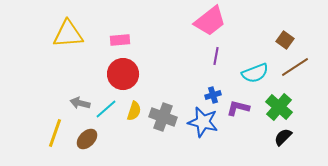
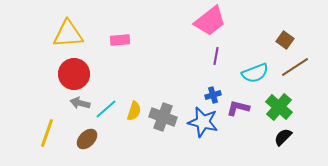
red circle: moved 49 px left
yellow line: moved 8 px left
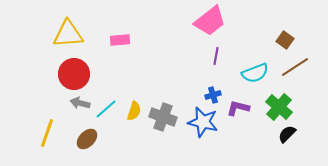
black semicircle: moved 4 px right, 3 px up
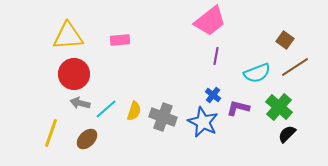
yellow triangle: moved 2 px down
cyan semicircle: moved 2 px right
blue cross: rotated 35 degrees counterclockwise
blue star: rotated 12 degrees clockwise
yellow line: moved 4 px right
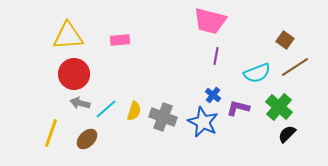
pink trapezoid: rotated 52 degrees clockwise
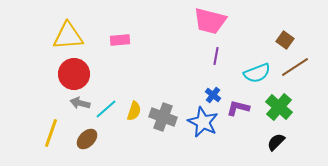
black semicircle: moved 11 px left, 8 px down
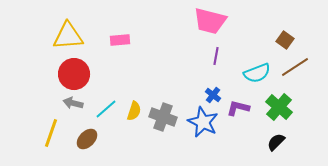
gray arrow: moved 7 px left
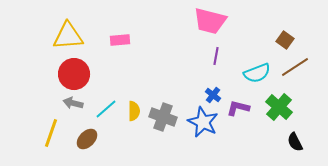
yellow semicircle: rotated 18 degrees counterclockwise
black semicircle: moved 19 px right; rotated 72 degrees counterclockwise
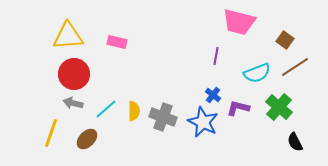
pink trapezoid: moved 29 px right, 1 px down
pink rectangle: moved 3 px left, 2 px down; rotated 18 degrees clockwise
